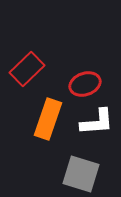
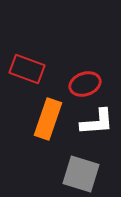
red rectangle: rotated 64 degrees clockwise
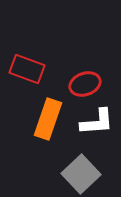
gray square: rotated 30 degrees clockwise
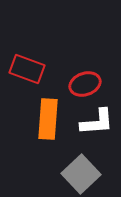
orange rectangle: rotated 15 degrees counterclockwise
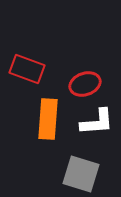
gray square: rotated 30 degrees counterclockwise
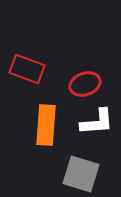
orange rectangle: moved 2 px left, 6 px down
